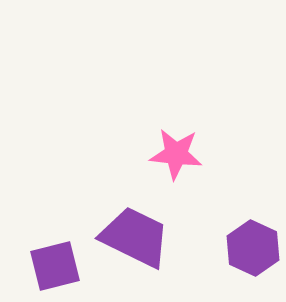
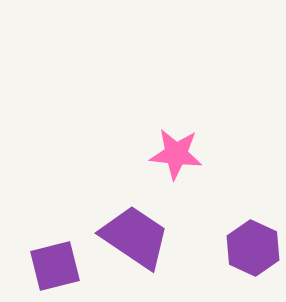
purple trapezoid: rotated 8 degrees clockwise
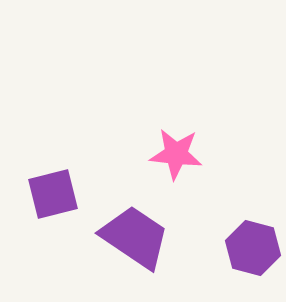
purple hexagon: rotated 10 degrees counterclockwise
purple square: moved 2 px left, 72 px up
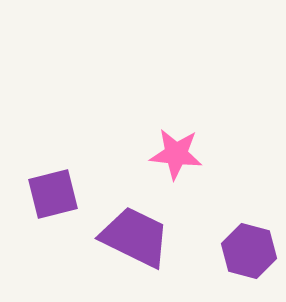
purple trapezoid: rotated 8 degrees counterclockwise
purple hexagon: moved 4 px left, 3 px down
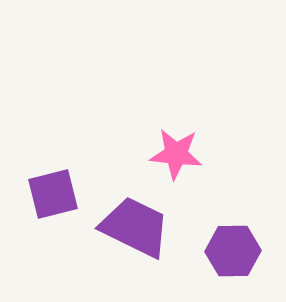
purple trapezoid: moved 10 px up
purple hexagon: moved 16 px left; rotated 16 degrees counterclockwise
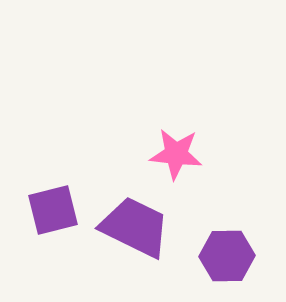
purple square: moved 16 px down
purple hexagon: moved 6 px left, 5 px down
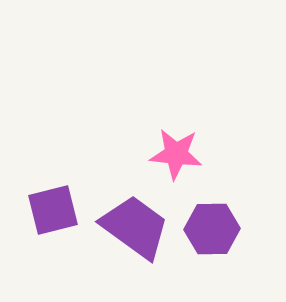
purple trapezoid: rotated 10 degrees clockwise
purple hexagon: moved 15 px left, 27 px up
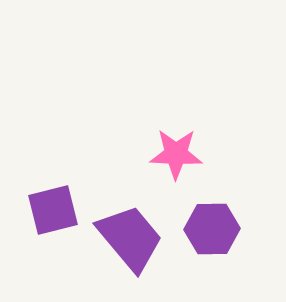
pink star: rotated 4 degrees counterclockwise
purple trapezoid: moved 5 px left, 11 px down; rotated 14 degrees clockwise
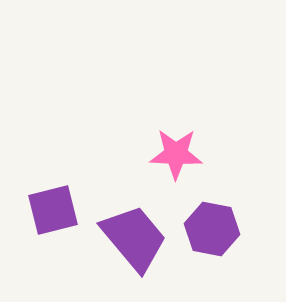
purple hexagon: rotated 12 degrees clockwise
purple trapezoid: moved 4 px right
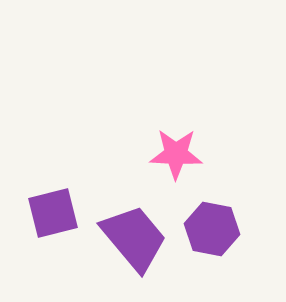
purple square: moved 3 px down
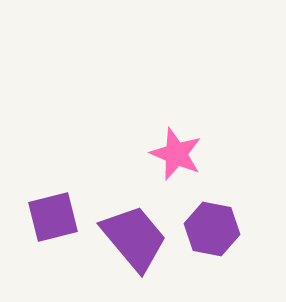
pink star: rotated 20 degrees clockwise
purple square: moved 4 px down
